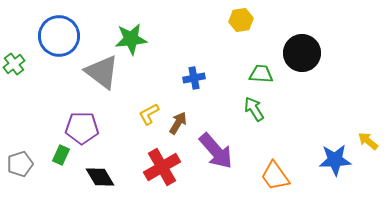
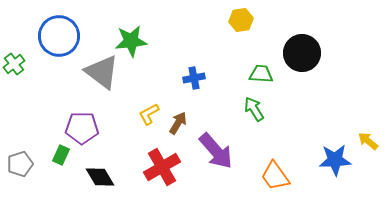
green star: moved 2 px down
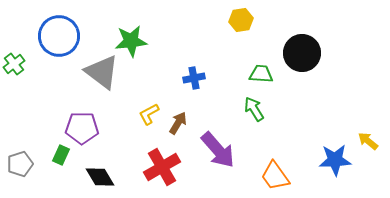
purple arrow: moved 2 px right, 1 px up
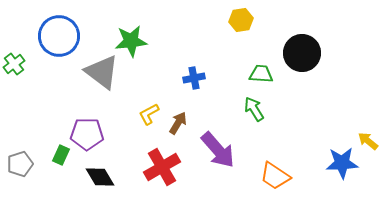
purple pentagon: moved 5 px right, 6 px down
blue star: moved 7 px right, 3 px down
orange trapezoid: rotated 20 degrees counterclockwise
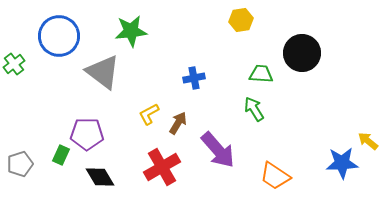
green star: moved 10 px up
gray triangle: moved 1 px right
